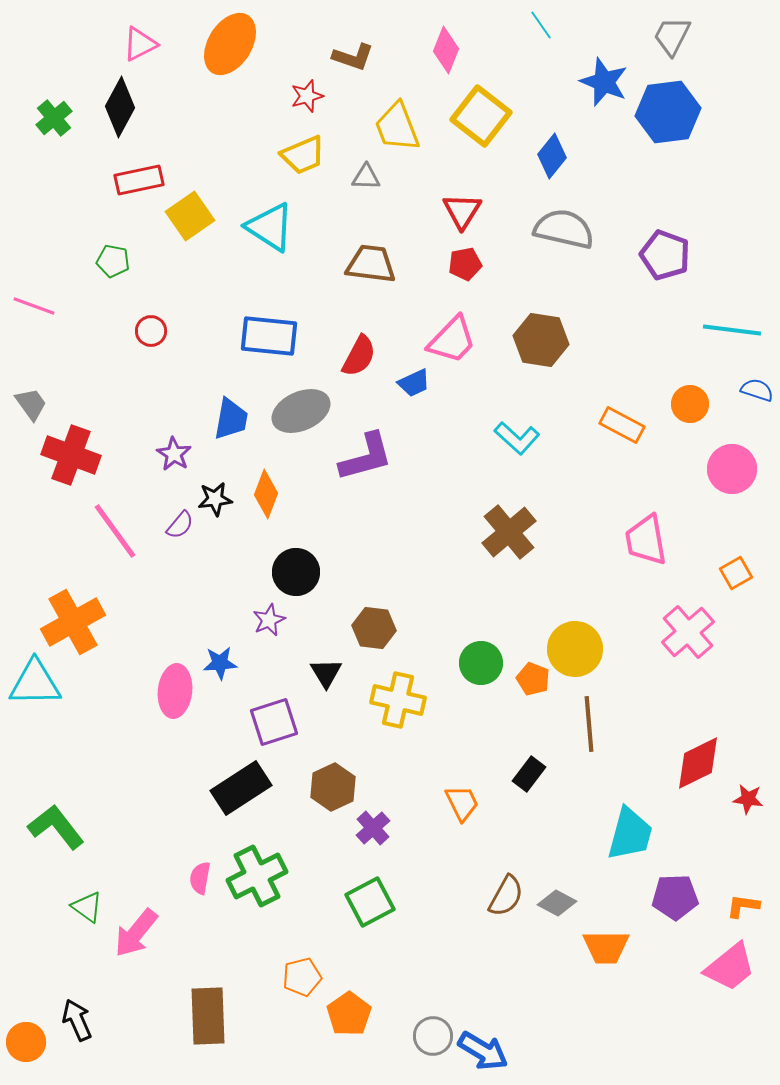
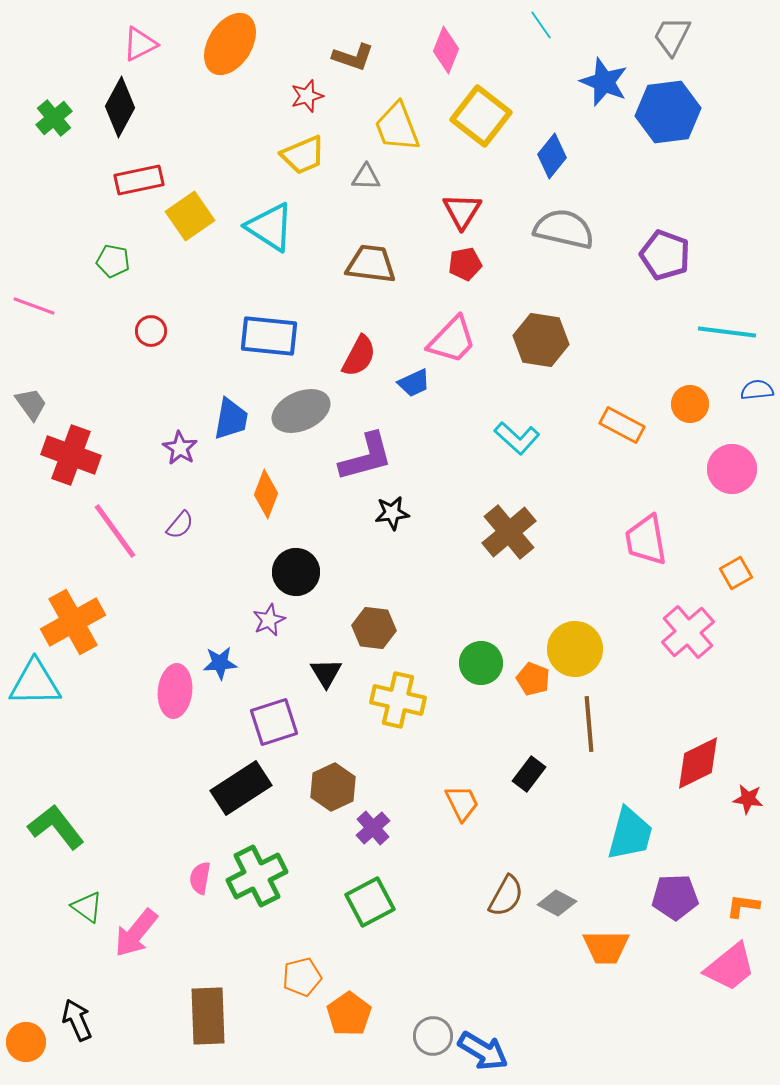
cyan line at (732, 330): moved 5 px left, 2 px down
blue semicircle at (757, 390): rotated 24 degrees counterclockwise
purple star at (174, 454): moved 6 px right, 6 px up
black star at (215, 499): moved 177 px right, 14 px down
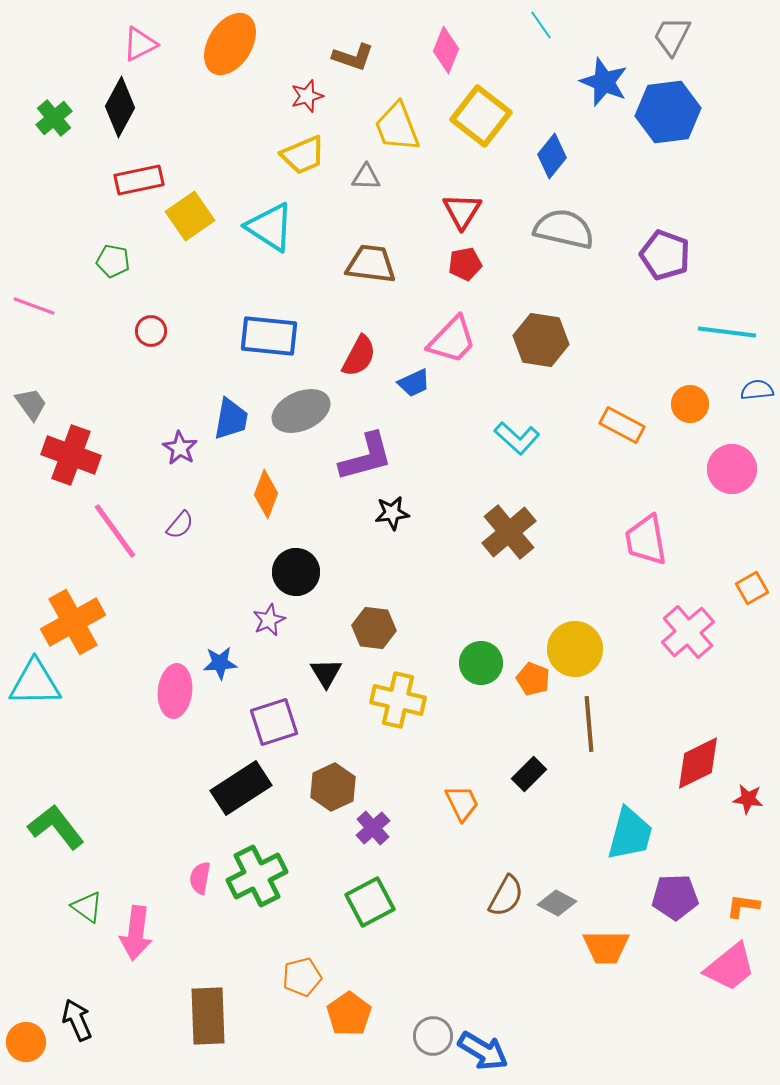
orange square at (736, 573): moved 16 px right, 15 px down
black rectangle at (529, 774): rotated 8 degrees clockwise
pink arrow at (136, 933): rotated 32 degrees counterclockwise
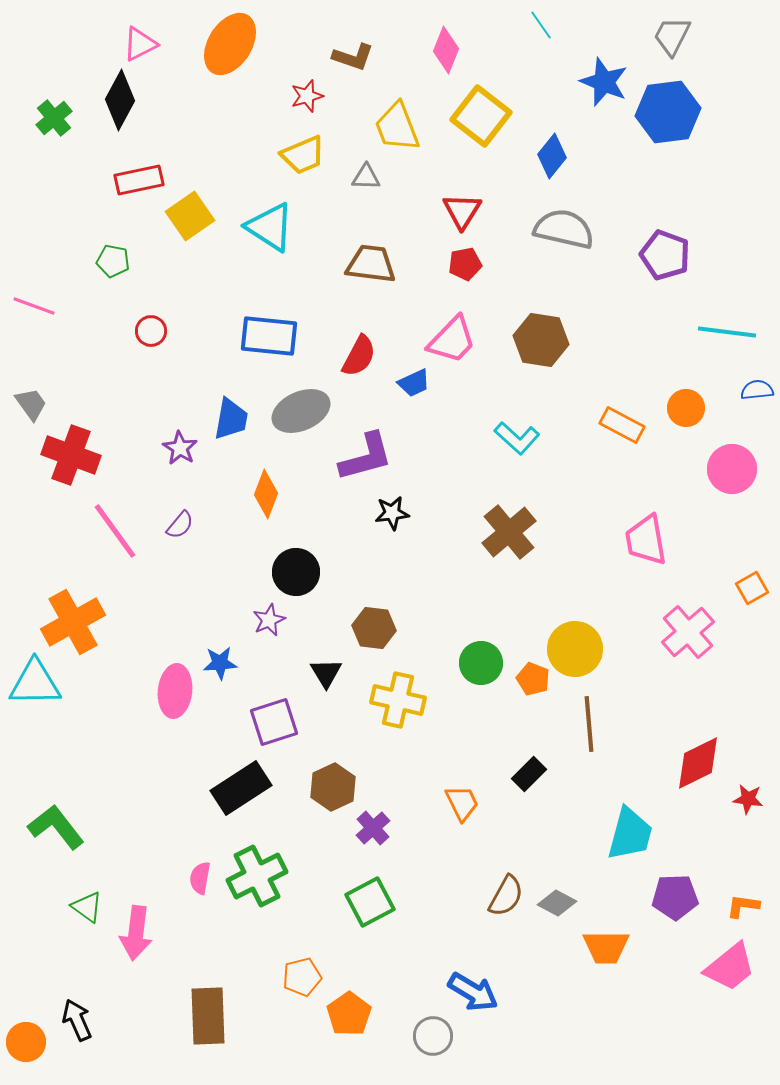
black diamond at (120, 107): moved 7 px up
orange circle at (690, 404): moved 4 px left, 4 px down
blue arrow at (483, 1051): moved 10 px left, 59 px up
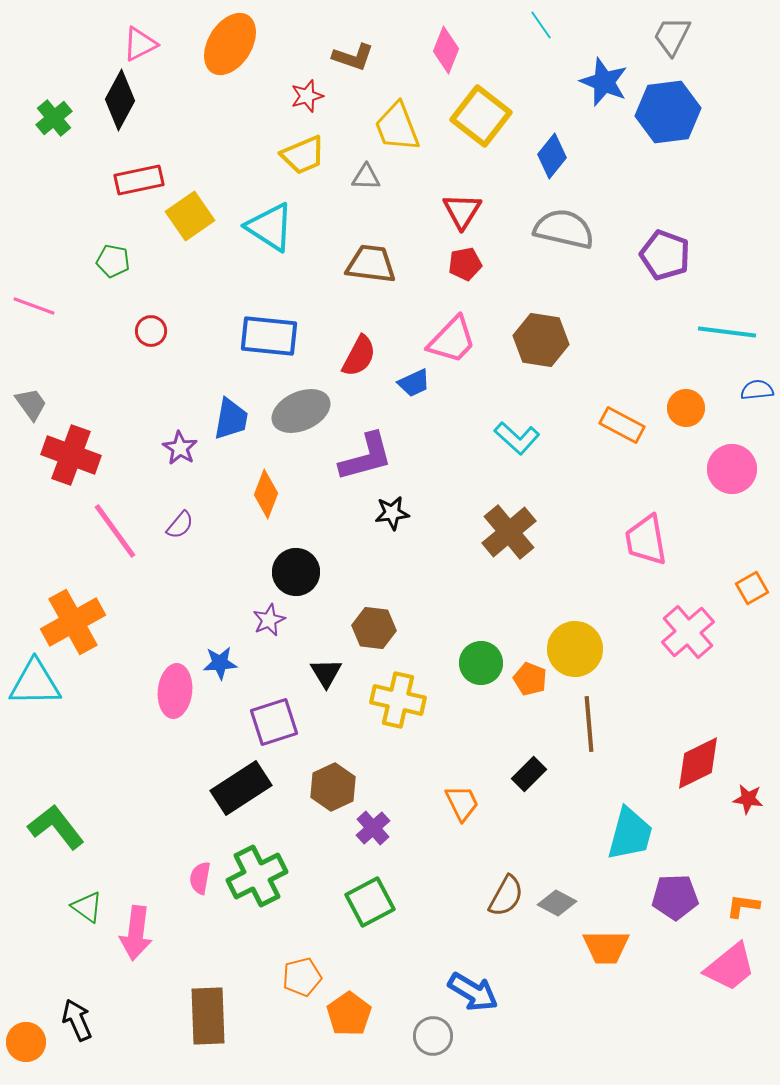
orange pentagon at (533, 679): moved 3 px left
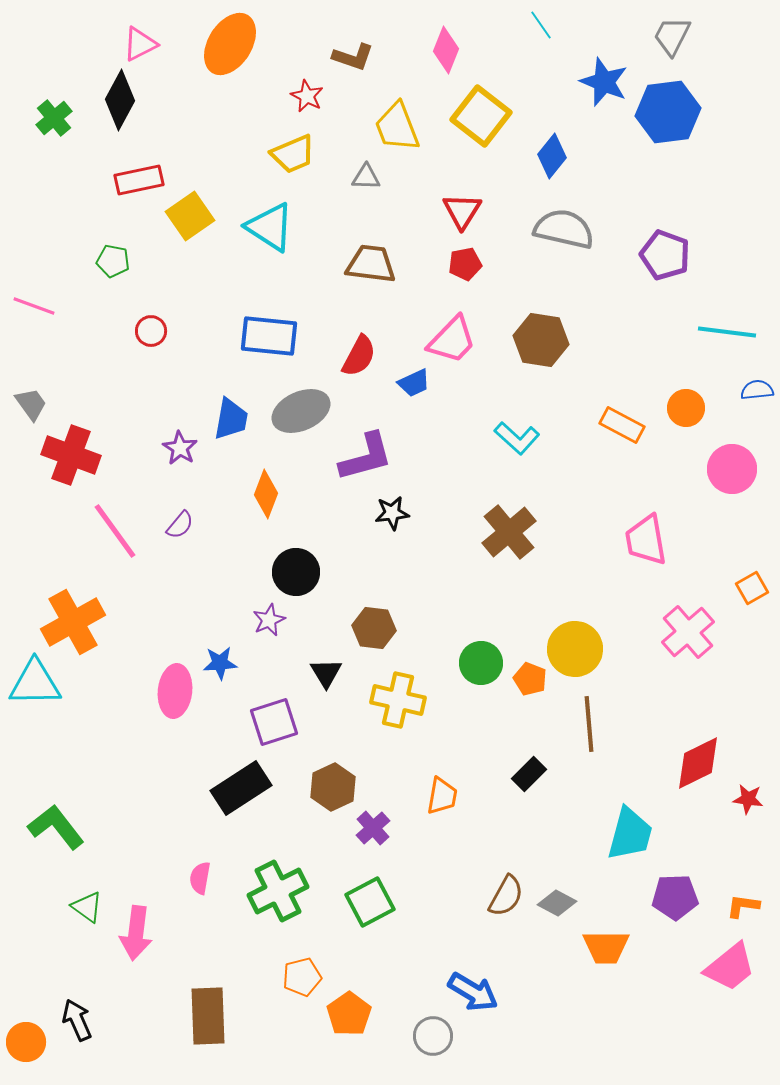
red star at (307, 96): rotated 28 degrees counterclockwise
yellow trapezoid at (303, 155): moved 10 px left, 1 px up
orange trapezoid at (462, 803): moved 20 px left, 7 px up; rotated 36 degrees clockwise
green cross at (257, 876): moved 21 px right, 15 px down
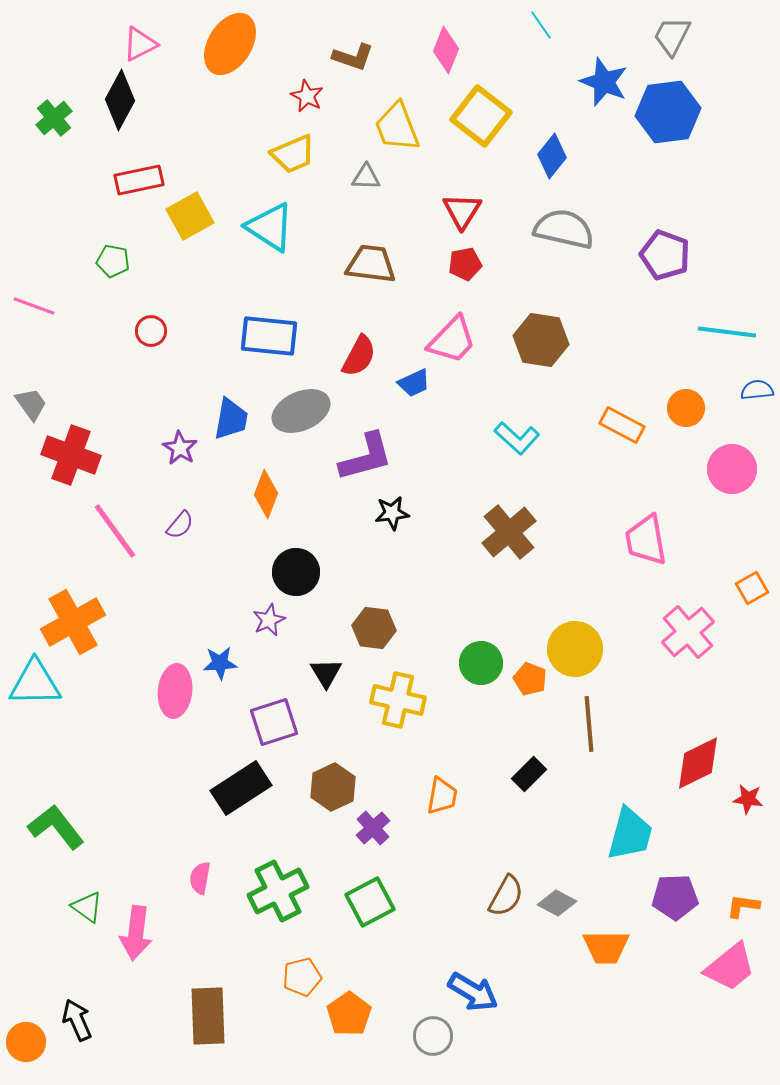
yellow square at (190, 216): rotated 6 degrees clockwise
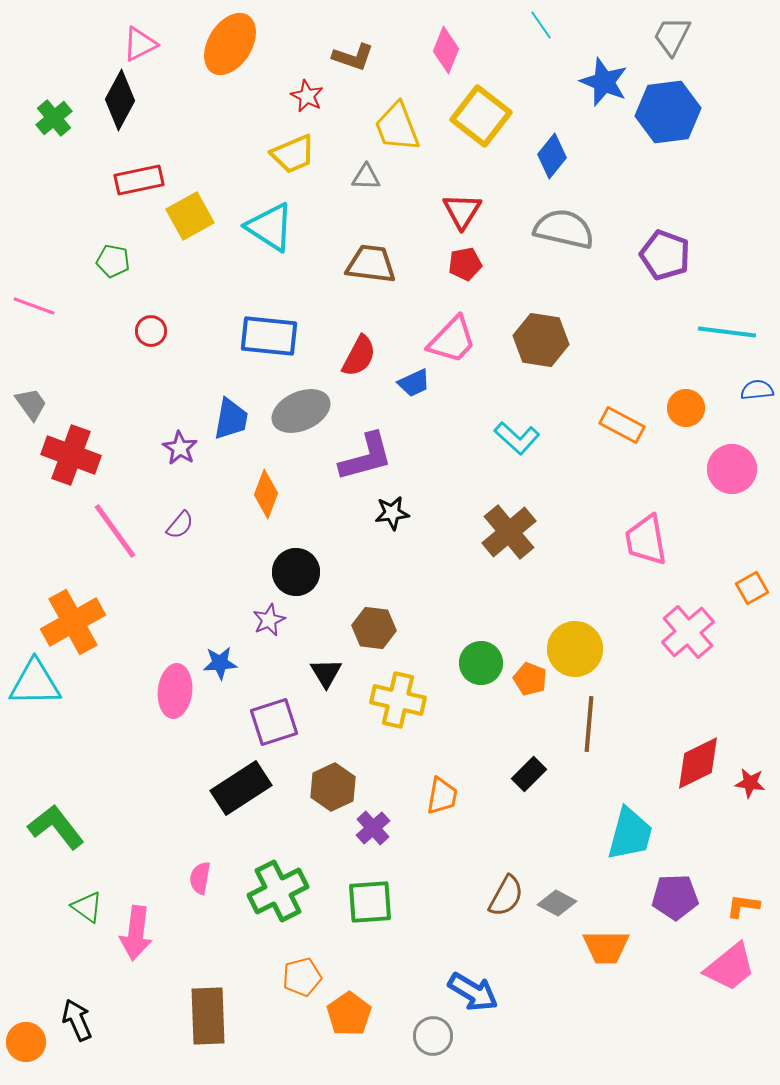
brown line at (589, 724): rotated 10 degrees clockwise
red star at (748, 799): moved 2 px right, 16 px up
green square at (370, 902): rotated 24 degrees clockwise
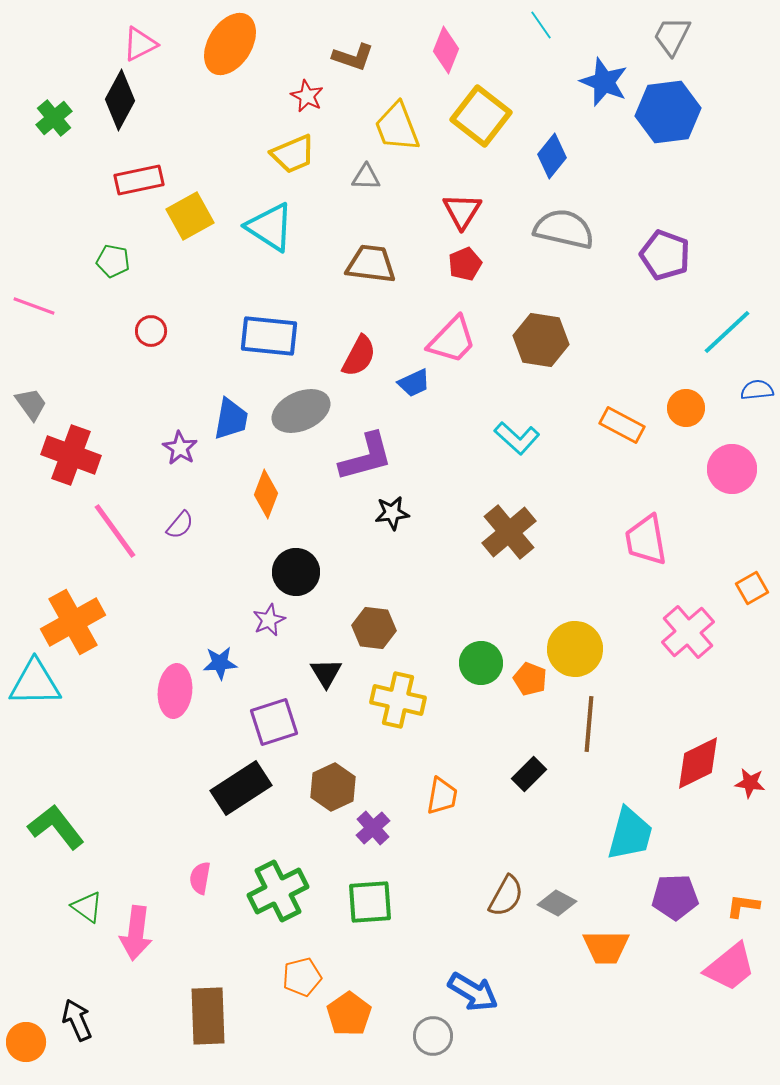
red pentagon at (465, 264): rotated 12 degrees counterclockwise
cyan line at (727, 332): rotated 50 degrees counterclockwise
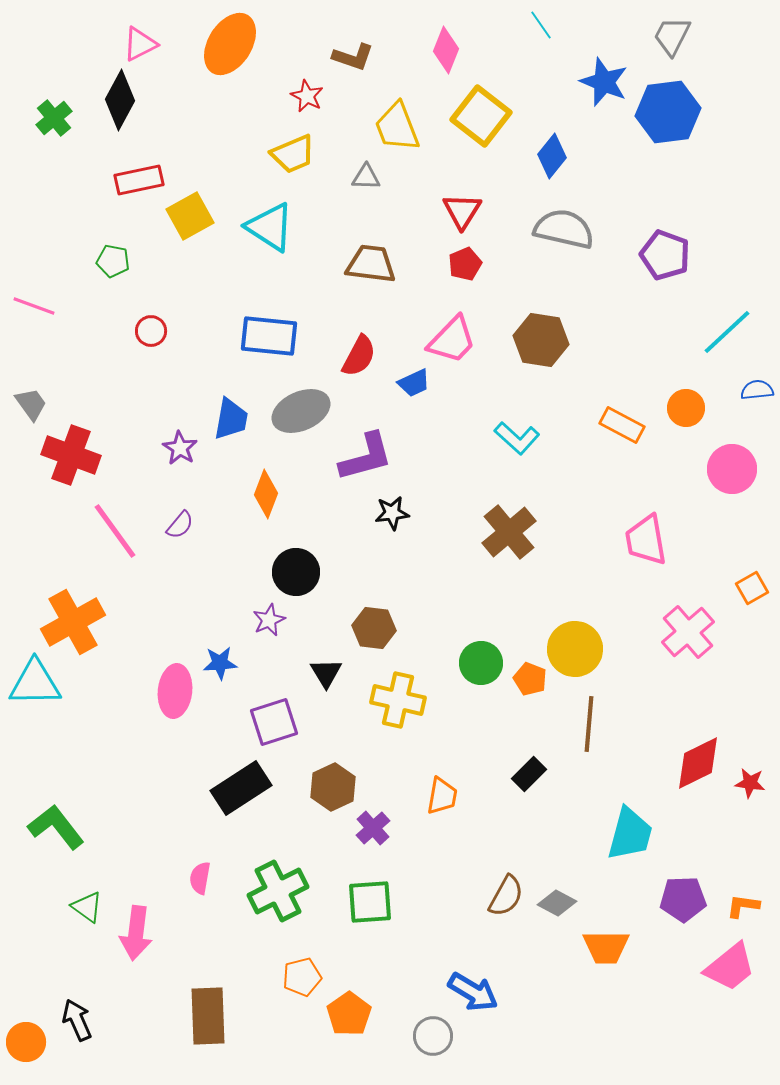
purple pentagon at (675, 897): moved 8 px right, 2 px down
